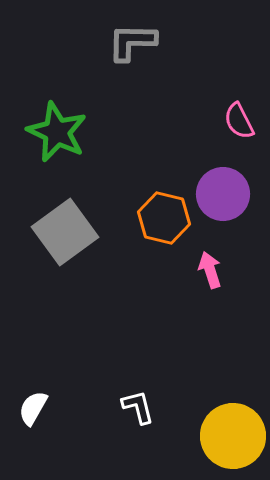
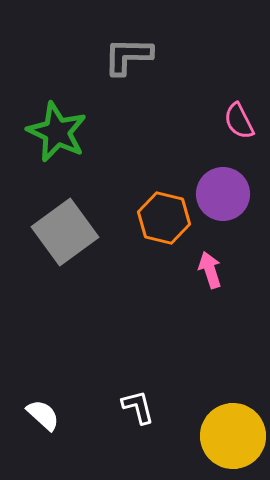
gray L-shape: moved 4 px left, 14 px down
white semicircle: moved 10 px right, 7 px down; rotated 102 degrees clockwise
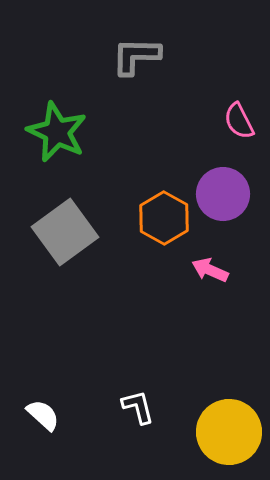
gray L-shape: moved 8 px right
orange hexagon: rotated 15 degrees clockwise
pink arrow: rotated 48 degrees counterclockwise
yellow circle: moved 4 px left, 4 px up
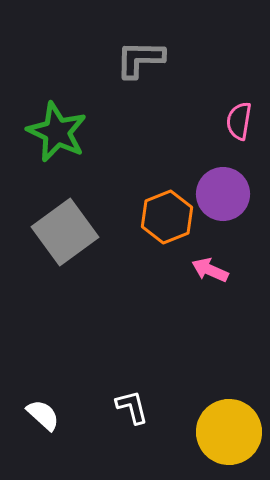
gray L-shape: moved 4 px right, 3 px down
pink semicircle: rotated 36 degrees clockwise
orange hexagon: moved 3 px right, 1 px up; rotated 9 degrees clockwise
white L-shape: moved 6 px left
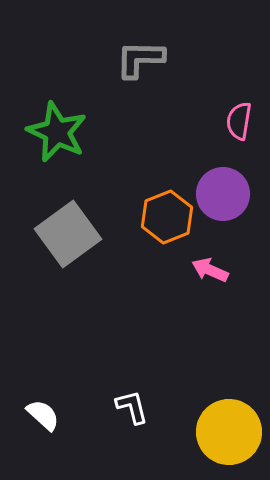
gray square: moved 3 px right, 2 px down
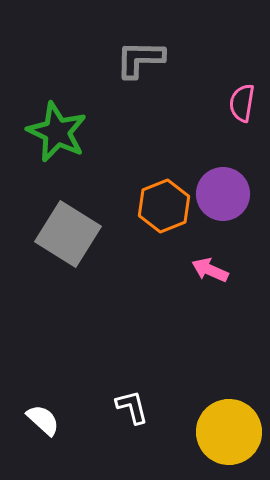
pink semicircle: moved 3 px right, 18 px up
orange hexagon: moved 3 px left, 11 px up
gray square: rotated 22 degrees counterclockwise
white semicircle: moved 5 px down
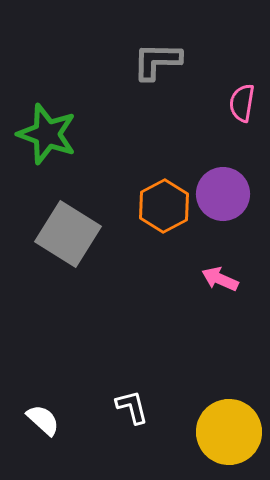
gray L-shape: moved 17 px right, 2 px down
green star: moved 10 px left, 2 px down; rotated 6 degrees counterclockwise
orange hexagon: rotated 6 degrees counterclockwise
pink arrow: moved 10 px right, 9 px down
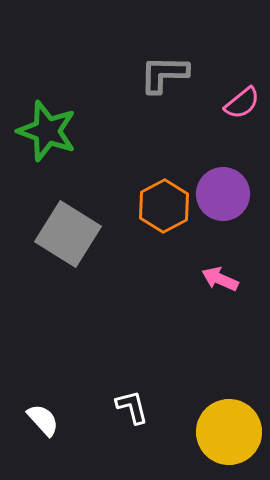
gray L-shape: moved 7 px right, 13 px down
pink semicircle: rotated 138 degrees counterclockwise
green star: moved 3 px up
white semicircle: rotated 6 degrees clockwise
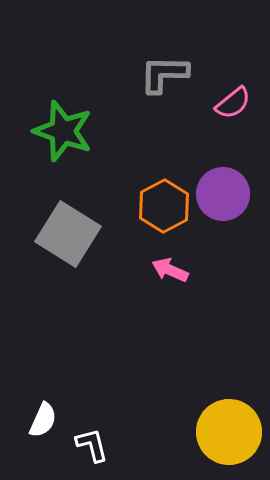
pink semicircle: moved 9 px left
green star: moved 16 px right
pink arrow: moved 50 px left, 9 px up
white L-shape: moved 40 px left, 38 px down
white semicircle: rotated 66 degrees clockwise
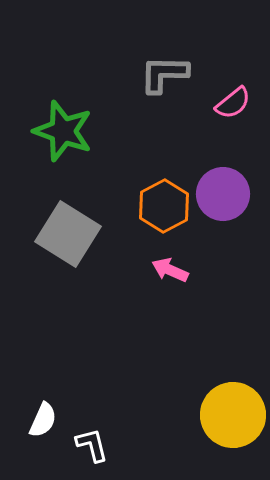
yellow circle: moved 4 px right, 17 px up
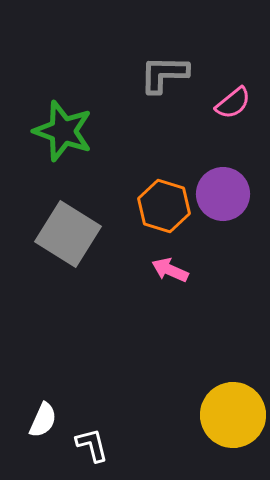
orange hexagon: rotated 15 degrees counterclockwise
